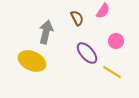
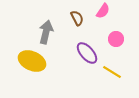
pink circle: moved 2 px up
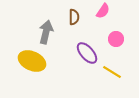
brown semicircle: moved 3 px left, 1 px up; rotated 28 degrees clockwise
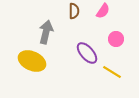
brown semicircle: moved 6 px up
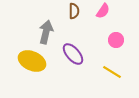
pink circle: moved 1 px down
purple ellipse: moved 14 px left, 1 px down
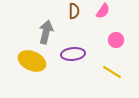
purple ellipse: rotated 55 degrees counterclockwise
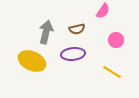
brown semicircle: moved 3 px right, 18 px down; rotated 77 degrees clockwise
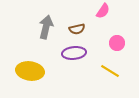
gray arrow: moved 5 px up
pink circle: moved 1 px right, 3 px down
purple ellipse: moved 1 px right, 1 px up
yellow ellipse: moved 2 px left, 10 px down; rotated 16 degrees counterclockwise
yellow line: moved 2 px left, 1 px up
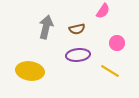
purple ellipse: moved 4 px right, 2 px down
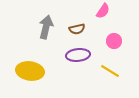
pink circle: moved 3 px left, 2 px up
